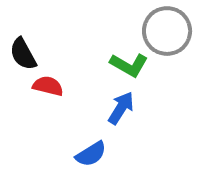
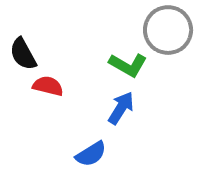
gray circle: moved 1 px right, 1 px up
green L-shape: moved 1 px left
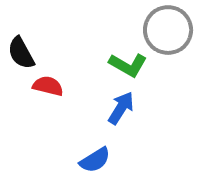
black semicircle: moved 2 px left, 1 px up
blue semicircle: moved 4 px right, 6 px down
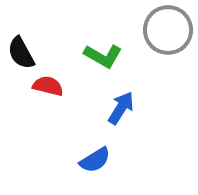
green L-shape: moved 25 px left, 9 px up
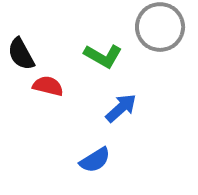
gray circle: moved 8 px left, 3 px up
black semicircle: moved 1 px down
blue arrow: rotated 16 degrees clockwise
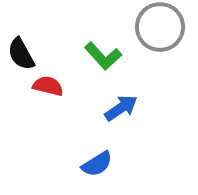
green L-shape: rotated 18 degrees clockwise
blue arrow: rotated 8 degrees clockwise
blue semicircle: moved 2 px right, 4 px down
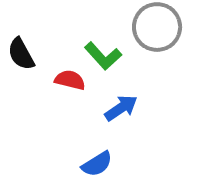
gray circle: moved 3 px left
red semicircle: moved 22 px right, 6 px up
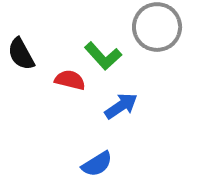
blue arrow: moved 2 px up
